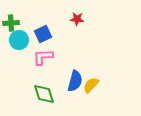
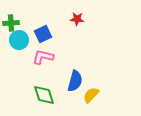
pink L-shape: rotated 15 degrees clockwise
yellow semicircle: moved 10 px down
green diamond: moved 1 px down
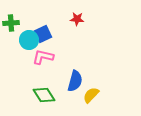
cyan circle: moved 10 px right
green diamond: rotated 15 degrees counterclockwise
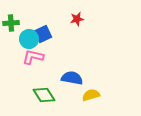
red star: rotated 16 degrees counterclockwise
cyan circle: moved 1 px up
pink L-shape: moved 10 px left
blue semicircle: moved 3 px left, 3 px up; rotated 95 degrees counterclockwise
yellow semicircle: rotated 30 degrees clockwise
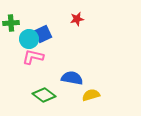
green diamond: rotated 20 degrees counterclockwise
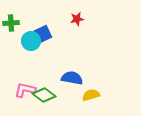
cyan circle: moved 2 px right, 2 px down
pink L-shape: moved 8 px left, 33 px down
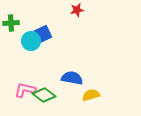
red star: moved 9 px up
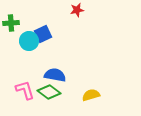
cyan circle: moved 2 px left
blue semicircle: moved 17 px left, 3 px up
pink L-shape: rotated 60 degrees clockwise
green diamond: moved 5 px right, 3 px up
